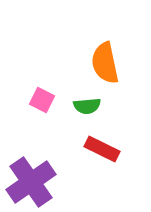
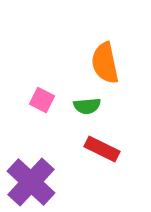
purple cross: rotated 12 degrees counterclockwise
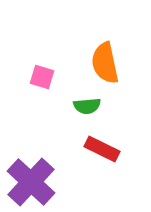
pink square: moved 23 px up; rotated 10 degrees counterclockwise
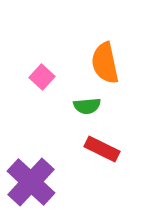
pink square: rotated 25 degrees clockwise
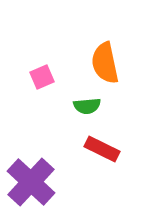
pink square: rotated 25 degrees clockwise
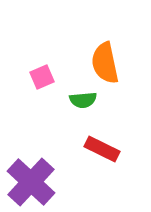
green semicircle: moved 4 px left, 6 px up
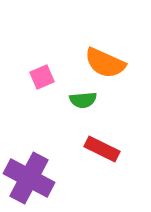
orange semicircle: rotated 54 degrees counterclockwise
purple cross: moved 2 px left, 4 px up; rotated 15 degrees counterclockwise
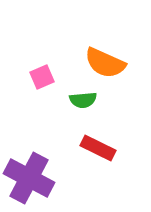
red rectangle: moved 4 px left, 1 px up
